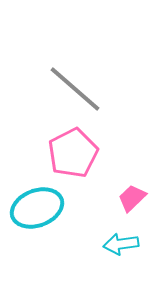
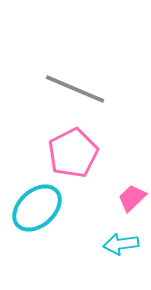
gray line: rotated 18 degrees counterclockwise
cyan ellipse: rotated 21 degrees counterclockwise
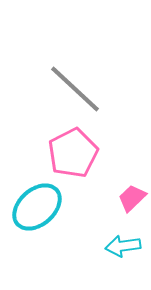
gray line: rotated 20 degrees clockwise
cyan ellipse: moved 1 px up
cyan arrow: moved 2 px right, 2 px down
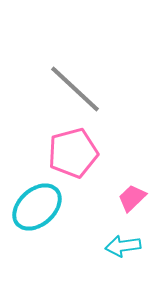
pink pentagon: rotated 12 degrees clockwise
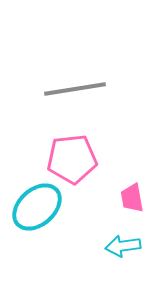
gray line: rotated 52 degrees counterclockwise
pink pentagon: moved 1 px left, 6 px down; rotated 9 degrees clockwise
pink trapezoid: rotated 56 degrees counterclockwise
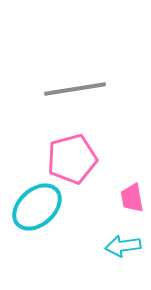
pink pentagon: rotated 9 degrees counterclockwise
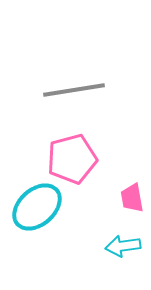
gray line: moved 1 px left, 1 px down
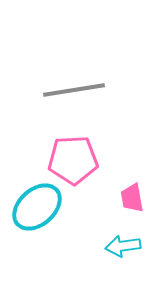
pink pentagon: moved 1 px right, 1 px down; rotated 12 degrees clockwise
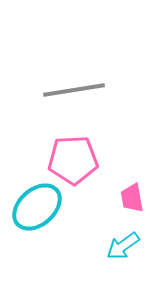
cyan arrow: rotated 28 degrees counterclockwise
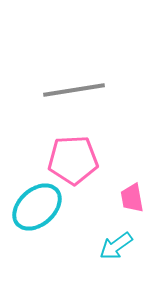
cyan arrow: moved 7 px left
